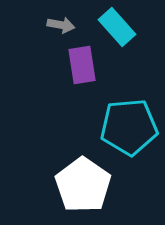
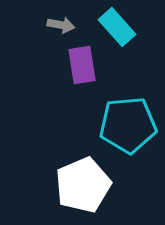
cyan pentagon: moved 1 px left, 2 px up
white pentagon: rotated 14 degrees clockwise
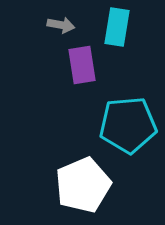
cyan rectangle: rotated 51 degrees clockwise
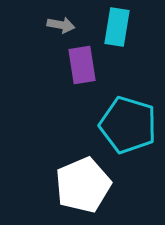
cyan pentagon: rotated 22 degrees clockwise
